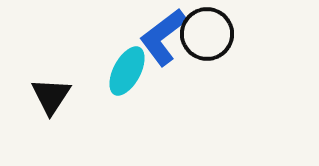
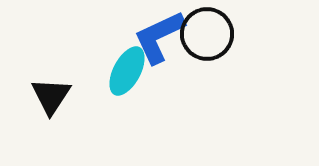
blue L-shape: moved 4 px left; rotated 12 degrees clockwise
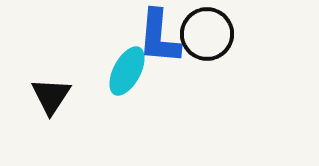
blue L-shape: rotated 60 degrees counterclockwise
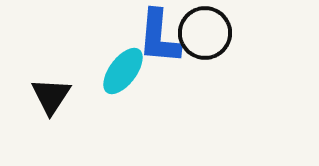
black circle: moved 2 px left, 1 px up
cyan ellipse: moved 4 px left; rotated 9 degrees clockwise
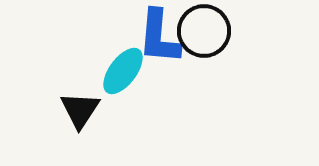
black circle: moved 1 px left, 2 px up
black triangle: moved 29 px right, 14 px down
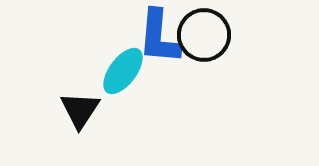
black circle: moved 4 px down
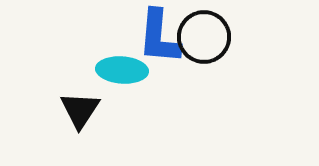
black circle: moved 2 px down
cyan ellipse: moved 1 px left, 1 px up; rotated 57 degrees clockwise
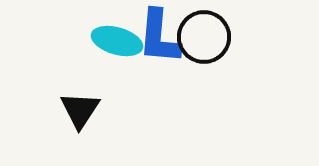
cyan ellipse: moved 5 px left, 29 px up; rotated 12 degrees clockwise
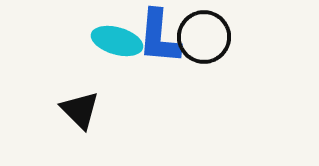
black triangle: rotated 18 degrees counterclockwise
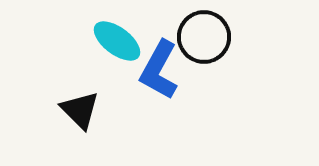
blue L-shape: moved 33 px down; rotated 24 degrees clockwise
cyan ellipse: rotated 21 degrees clockwise
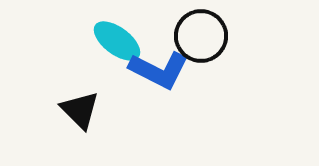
black circle: moved 3 px left, 1 px up
blue L-shape: rotated 92 degrees counterclockwise
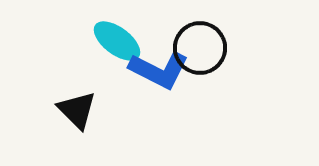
black circle: moved 1 px left, 12 px down
black triangle: moved 3 px left
